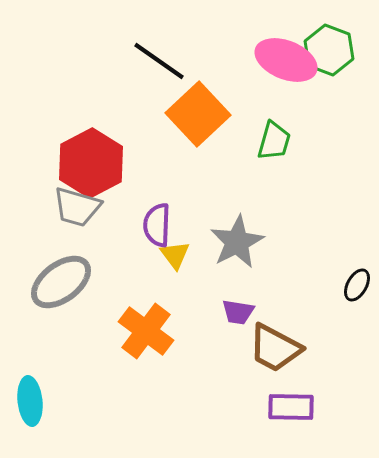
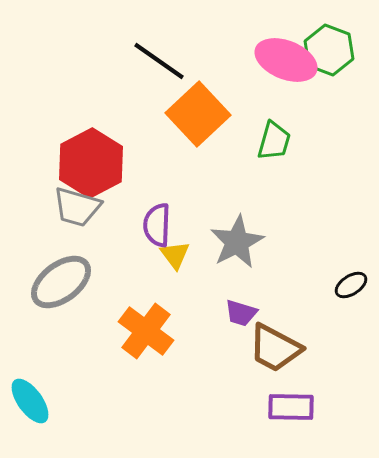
black ellipse: moved 6 px left; rotated 28 degrees clockwise
purple trapezoid: moved 3 px right, 1 px down; rotated 8 degrees clockwise
cyan ellipse: rotated 30 degrees counterclockwise
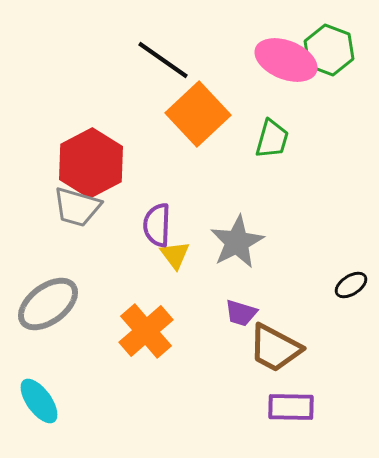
black line: moved 4 px right, 1 px up
green trapezoid: moved 2 px left, 2 px up
gray ellipse: moved 13 px left, 22 px down
orange cross: rotated 12 degrees clockwise
cyan ellipse: moved 9 px right
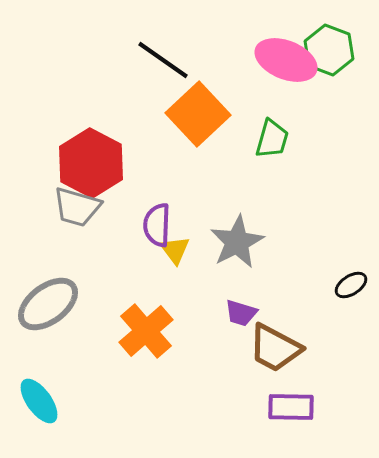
red hexagon: rotated 4 degrees counterclockwise
yellow triangle: moved 5 px up
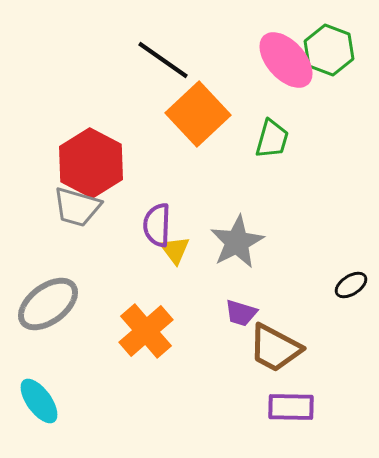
pink ellipse: rotated 26 degrees clockwise
